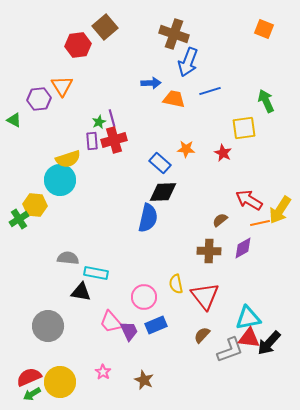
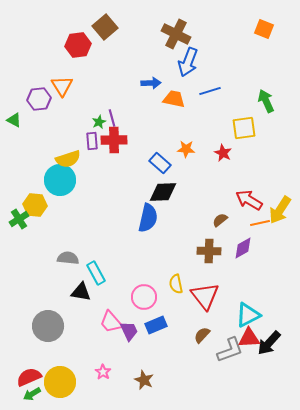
brown cross at (174, 34): moved 2 px right; rotated 8 degrees clockwise
red cross at (114, 140): rotated 15 degrees clockwise
cyan rectangle at (96, 273): rotated 50 degrees clockwise
cyan triangle at (248, 318): moved 3 px up; rotated 16 degrees counterclockwise
red triangle at (249, 338): rotated 10 degrees counterclockwise
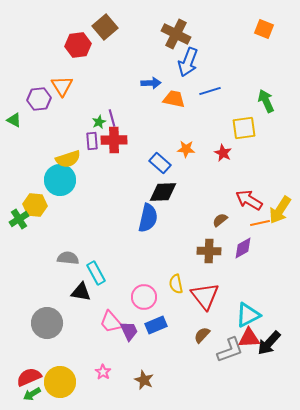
gray circle at (48, 326): moved 1 px left, 3 px up
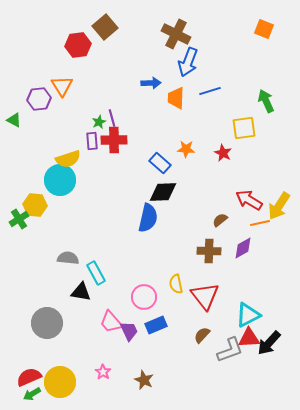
orange trapezoid at (174, 99): moved 2 px right, 1 px up; rotated 100 degrees counterclockwise
yellow arrow at (280, 210): moved 1 px left, 4 px up
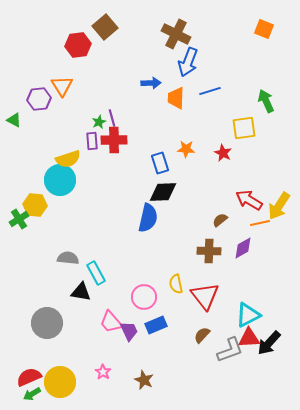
blue rectangle at (160, 163): rotated 30 degrees clockwise
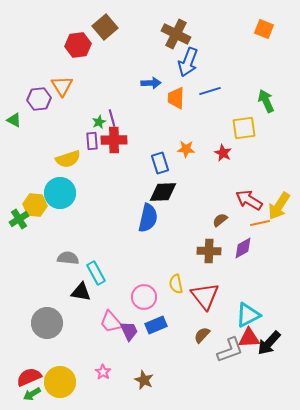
cyan circle at (60, 180): moved 13 px down
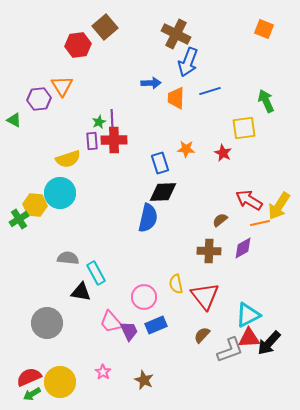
purple line at (112, 118): rotated 12 degrees clockwise
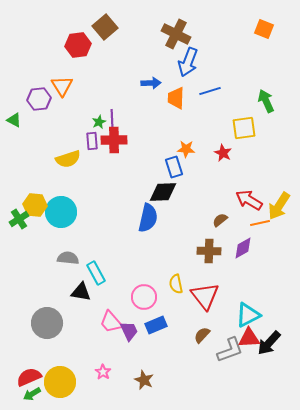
blue rectangle at (160, 163): moved 14 px right, 4 px down
cyan circle at (60, 193): moved 1 px right, 19 px down
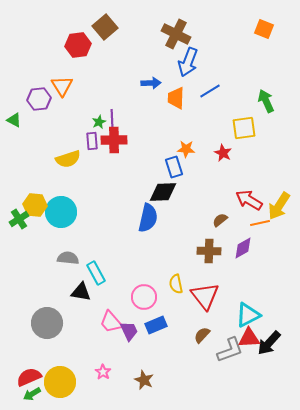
blue line at (210, 91): rotated 15 degrees counterclockwise
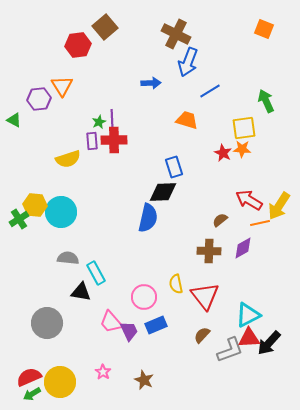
orange trapezoid at (176, 98): moved 11 px right, 22 px down; rotated 105 degrees clockwise
orange star at (186, 149): moved 56 px right
